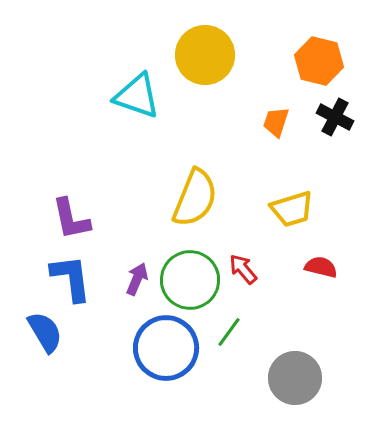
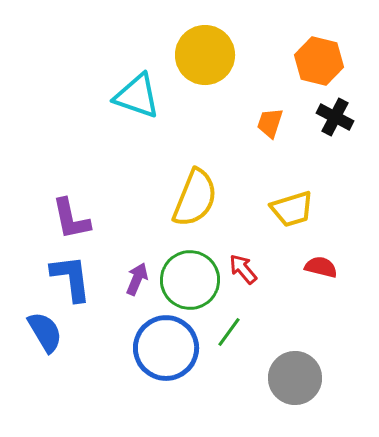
orange trapezoid: moved 6 px left, 1 px down
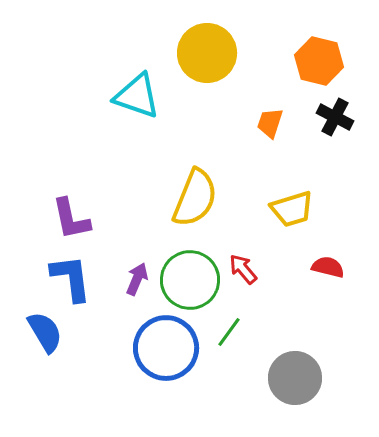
yellow circle: moved 2 px right, 2 px up
red semicircle: moved 7 px right
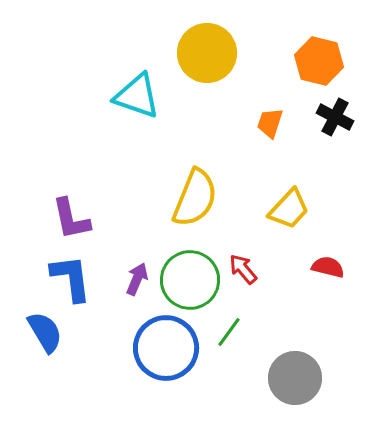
yellow trapezoid: moved 3 px left; rotated 30 degrees counterclockwise
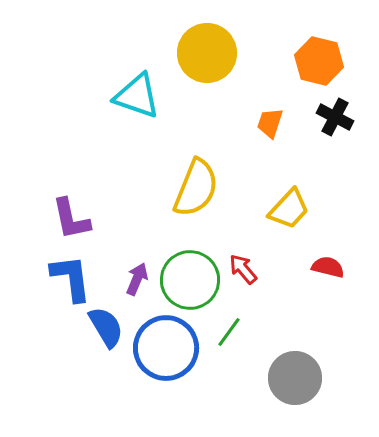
yellow semicircle: moved 1 px right, 10 px up
blue semicircle: moved 61 px right, 5 px up
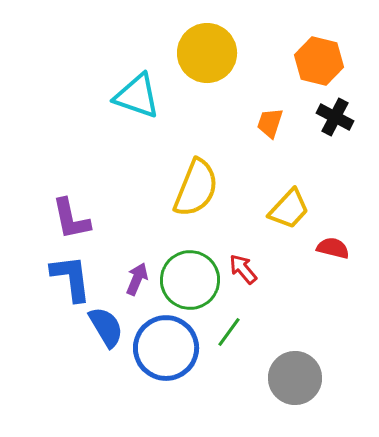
red semicircle: moved 5 px right, 19 px up
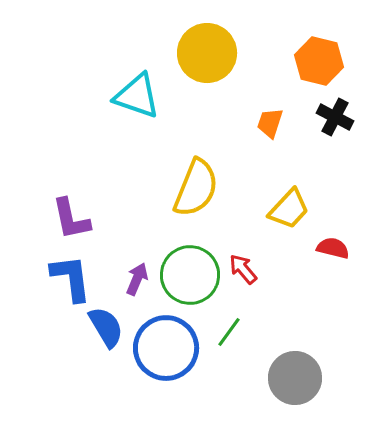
green circle: moved 5 px up
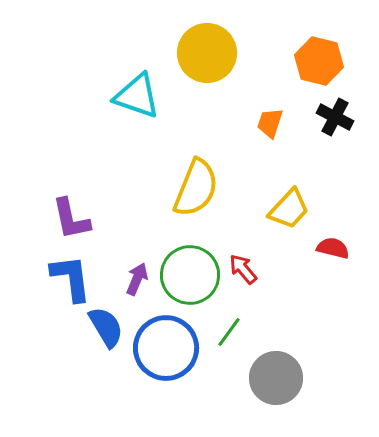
gray circle: moved 19 px left
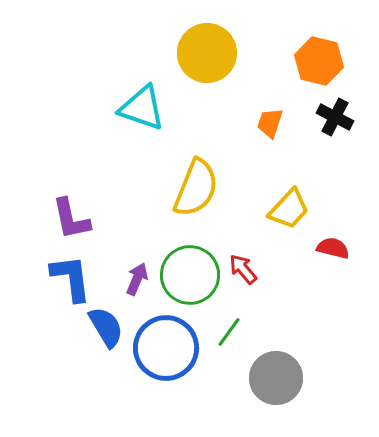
cyan triangle: moved 5 px right, 12 px down
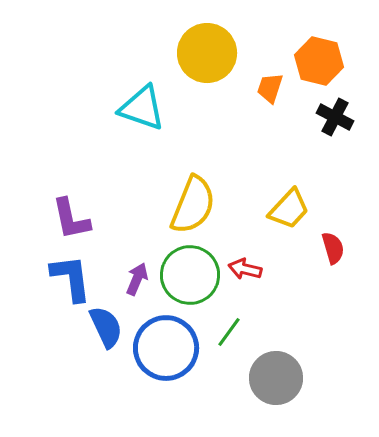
orange trapezoid: moved 35 px up
yellow semicircle: moved 3 px left, 17 px down
red semicircle: rotated 60 degrees clockwise
red arrow: moved 2 px right; rotated 36 degrees counterclockwise
blue semicircle: rotated 6 degrees clockwise
